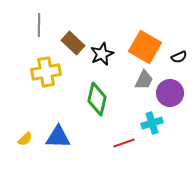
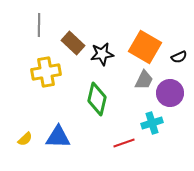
black star: rotated 15 degrees clockwise
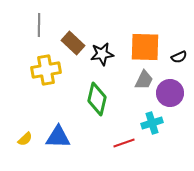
orange square: rotated 28 degrees counterclockwise
yellow cross: moved 2 px up
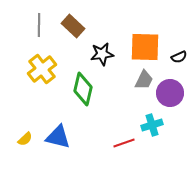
brown rectangle: moved 17 px up
yellow cross: moved 4 px left, 1 px up; rotated 28 degrees counterclockwise
green diamond: moved 14 px left, 10 px up
cyan cross: moved 2 px down
blue triangle: rotated 12 degrees clockwise
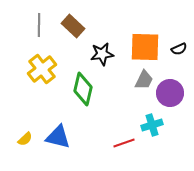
black semicircle: moved 8 px up
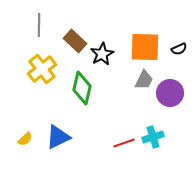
brown rectangle: moved 2 px right, 15 px down
black star: rotated 20 degrees counterclockwise
green diamond: moved 1 px left, 1 px up
cyan cross: moved 1 px right, 12 px down
blue triangle: rotated 40 degrees counterclockwise
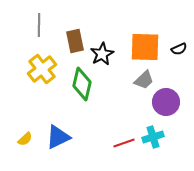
brown rectangle: rotated 35 degrees clockwise
gray trapezoid: rotated 20 degrees clockwise
green diamond: moved 4 px up
purple circle: moved 4 px left, 9 px down
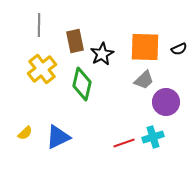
yellow semicircle: moved 6 px up
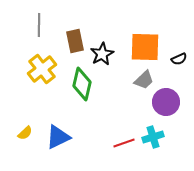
black semicircle: moved 10 px down
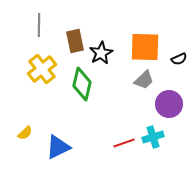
black star: moved 1 px left, 1 px up
purple circle: moved 3 px right, 2 px down
blue triangle: moved 10 px down
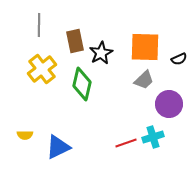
yellow semicircle: moved 2 px down; rotated 42 degrees clockwise
red line: moved 2 px right
